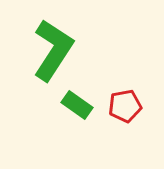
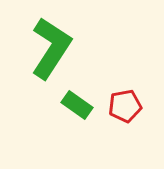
green L-shape: moved 2 px left, 2 px up
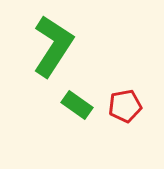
green L-shape: moved 2 px right, 2 px up
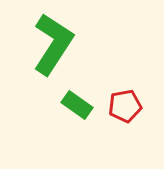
green L-shape: moved 2 px up
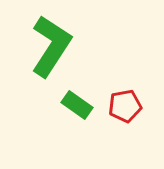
green L-shape: moved 2 px left, 2 px down
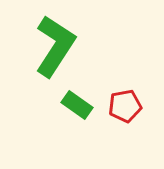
green L-shape: moved 4 px right
